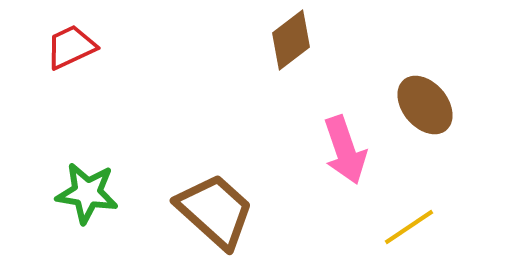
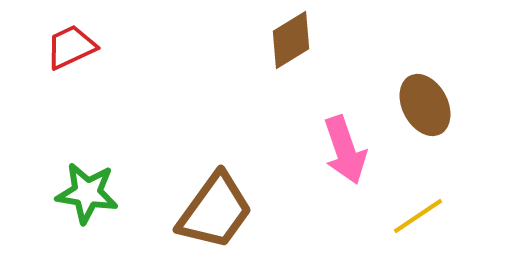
brown diamond: rotated 6 degrees clockwise
brown ellipse: rotated 12 degrees clockwise
brown trapezoid: rotated 84 degrees clockwise
yellow line: moved 9 px right, 11 px up
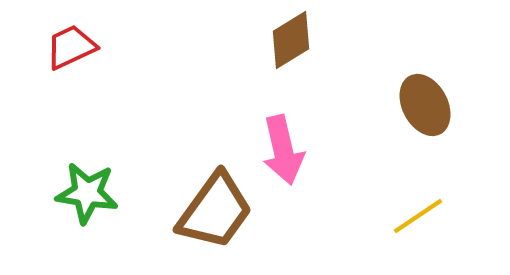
pink arrow: moved 62 px left; rotated 6 degrees clockwise
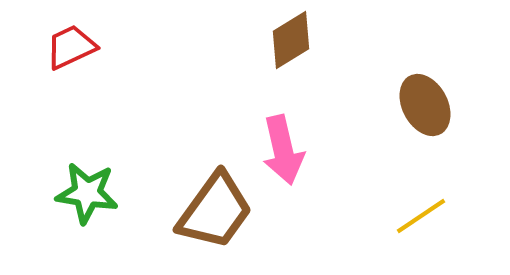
yellow line: moved 3 px right
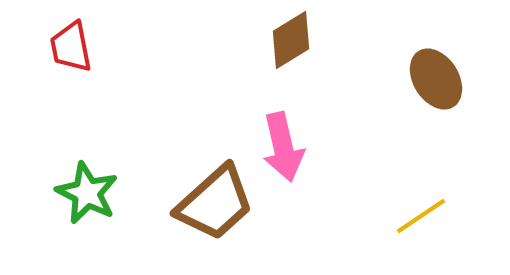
red trapezoid: rotated 76 degrees counterclockwise
brown ellipse: moved 11 px right, 26 px up; rotated 4 degrees counterclockwise
pink arrow: moved 3 px up
green star: rotated 18 degrees clockwise
brown trapezoid: moved 8 px up; rotated 12 degrees clockwise
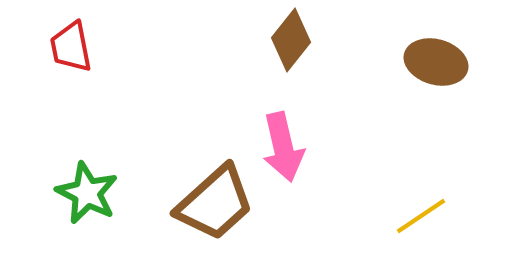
brown diamond: rotated 20 degrees counterclockwise
brown ellipse: moved 17 px up; rotated 42 degrees counterclockwise
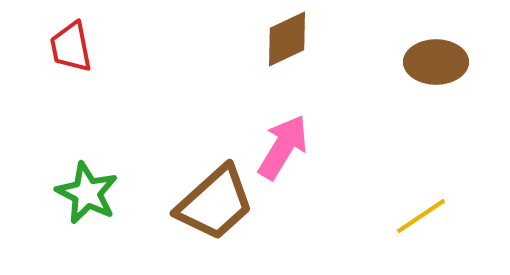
brown diamond: moved 4 px left, 1 px up; rotated 26 degrees clockwise
brown ellipse: rotated 16 degrees counterclockwise
pink arrow: rotated 136 degrees counterclockwise
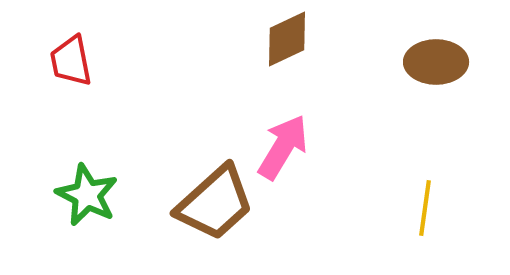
red trapezoid: moved 14 px down
green star: moved 2 px down
yellow line: moved 4 px right, 8 px up; rotated 48 degrees counterclockwise
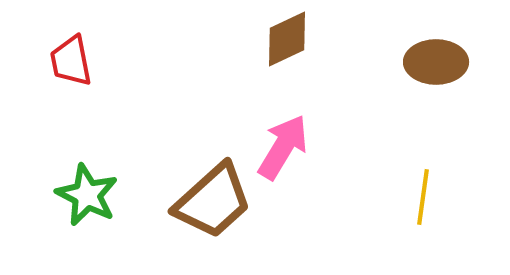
brown trapezoid: moved 2 px left, 2 px up
yellow line: moved 2 px left, 11 px up
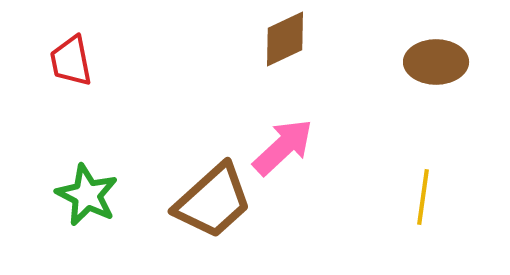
brown diamond: moved 2 px left
pink arrow: rotated 16 degrees clockwise
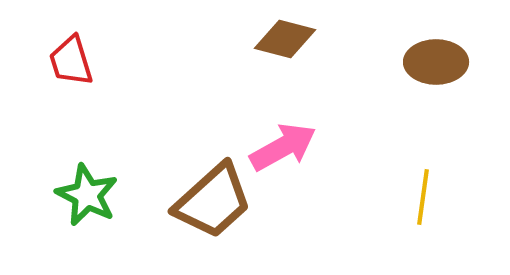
brown diamond: rotated 40 degrees clockwise
red trapezoid: rotated 6 degrees counterclockwise
pink arrow: rotated 14 degrees clockwise
